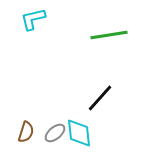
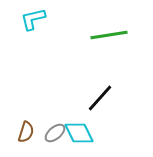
cyan diamond: rotated 20 degrees counterclockwise
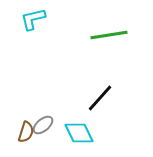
gray ellipse: moved 12 px left, 8 px up
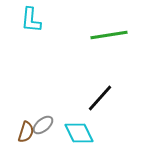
cyan L-shape: moved 2 px left, 1 px down; rotated 72 degrees counterclockwise
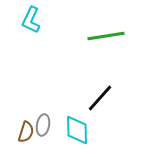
cyan L-shape: rotated 20 degrees clockwise
green line: moved 3 px left, 1 px down
gray ellipse: rotated 40 degrees counterclockwise
cyan diamond: moved 2 px left, 3 px up; rotated 24 degrees clockwise
